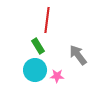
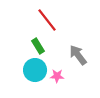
red line: rotated 45 degrees counterclockwise
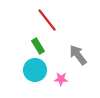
pink star: moved 4 px right, 3 px down
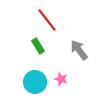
gray arrow: moved 1 px right, 5 px up
cyan circle: moved 12 px down
pink star: rotated 16 degrees clockwise
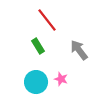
cyan circle: moved 1 px right
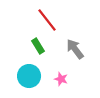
gray arrow: moved 4 px left, 1 px up
cyan circle: moved 7 px left, 6 px up
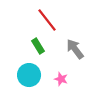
cyan circle: moved 1 px up
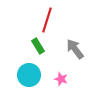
red line: rotated 55 degrees clockwise
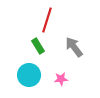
gray arrow: moved 1 px left, 2 px up
pink star: rotated 24 degrees counterclockwise
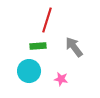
green rectangle: rotated 63 degrees counterclockwise
cyan circle: moved 4 px up
pink star: rotated 16 degrees clockwise
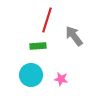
gray arrow: moved 11 px up
cyan circle: moved 2 px right, 4 px down
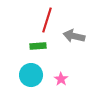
gray arrow: rotated 40 degrees counterclockwise
pink star: rotated 24 degrees clockwise
